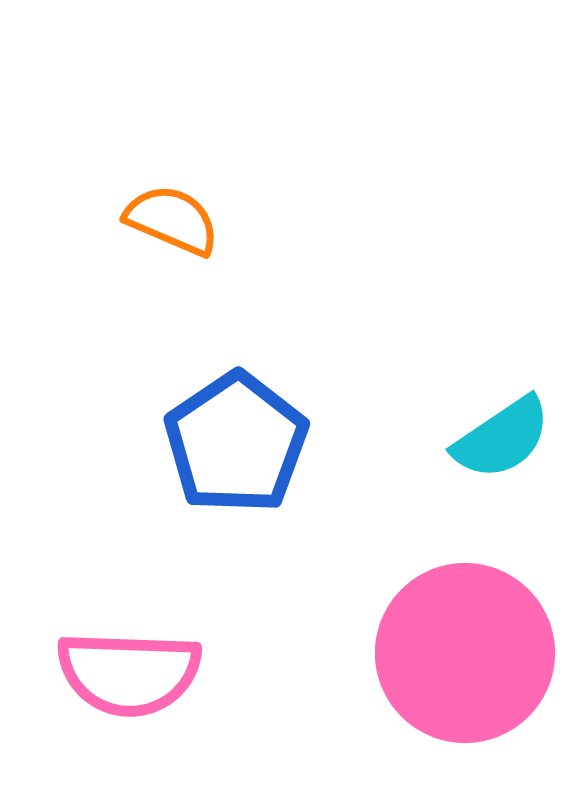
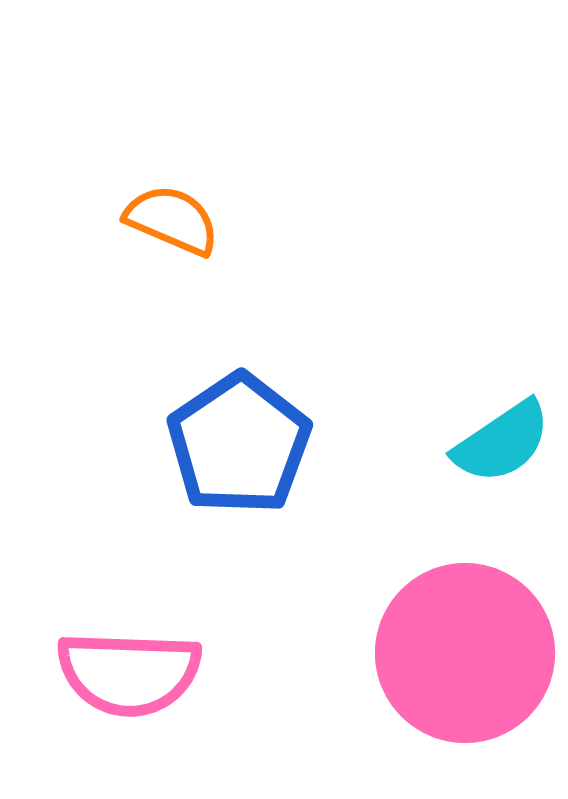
cyan semicircle: moved 4 px down
blue pentagon: moved 3 px right, 1 px down
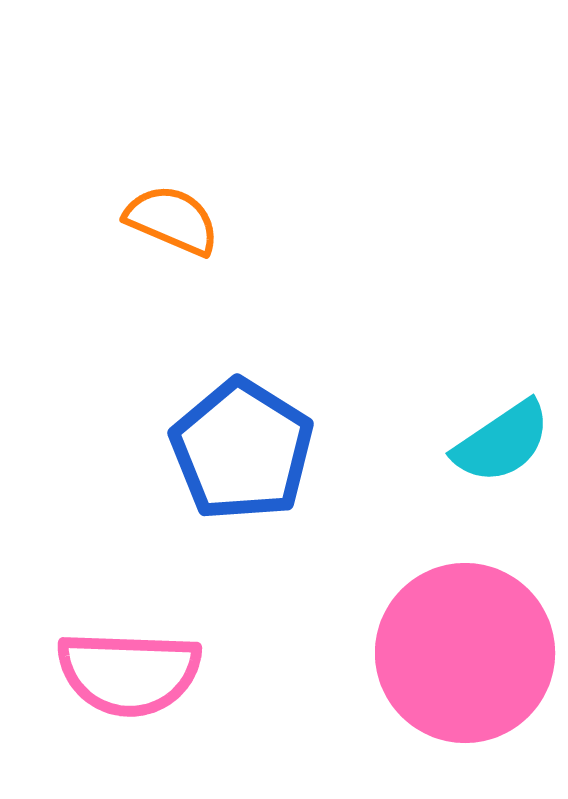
blue pentagon: moved 3 px right, 6 px down; rotated 6 degrees counterclockwise
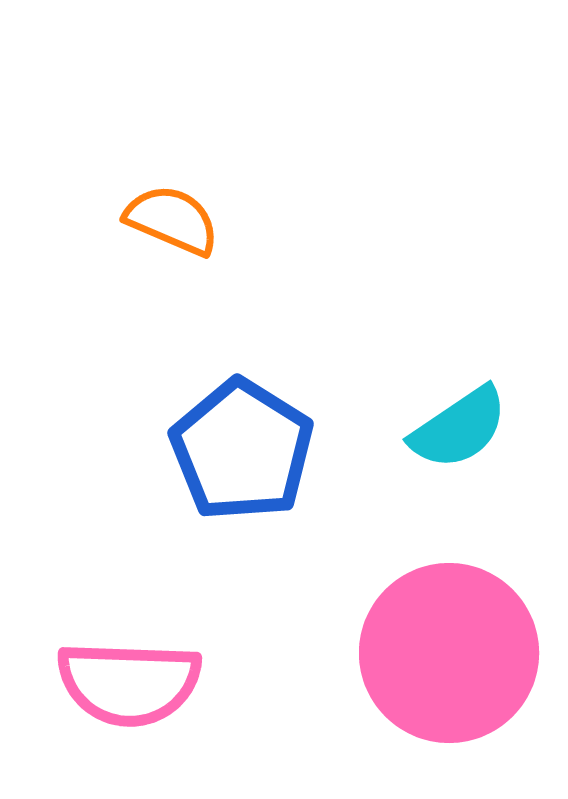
cyan semicircle: moved 43 px left, 14 px up
pink circle: moved 16 px left
pink semicircle: moved 10 px down
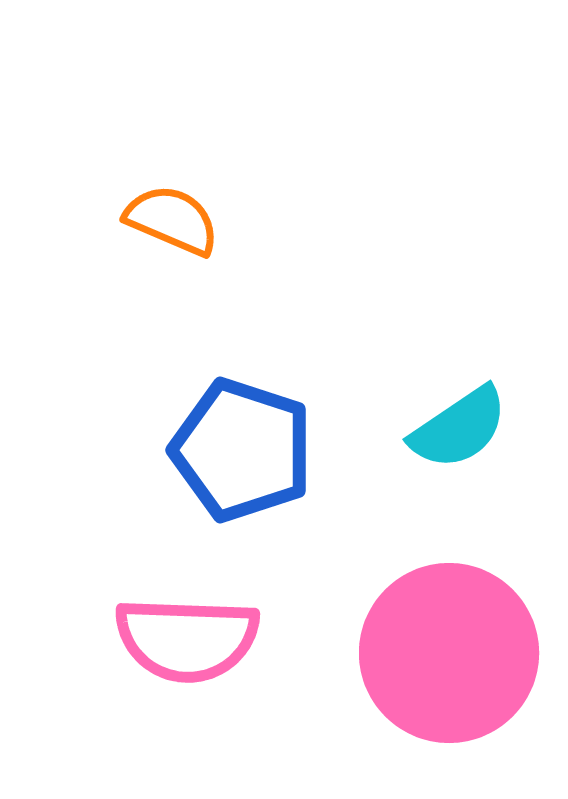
blue pentagon: rotated 14 degrees counterclockwise
pink semicircle: moved 58 px right, 44 px up
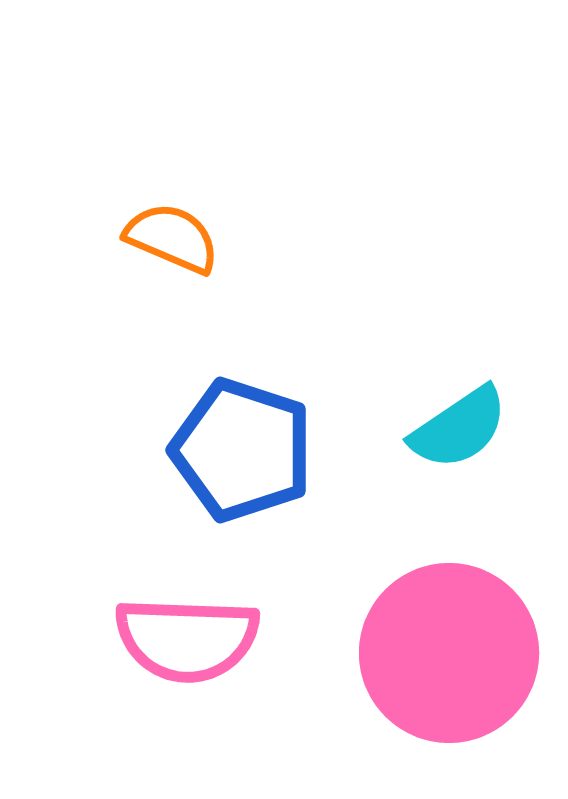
orange semicircle: moved 18 px down
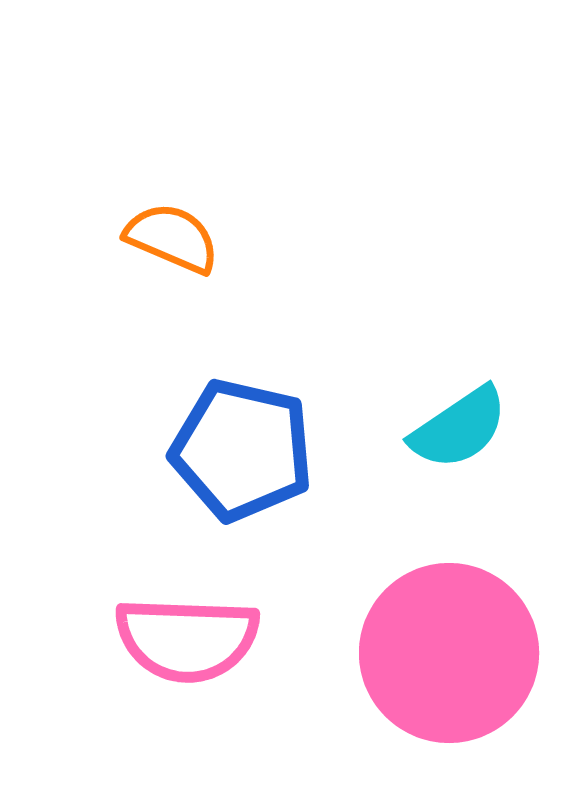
blue pentagon: rotated 5 degrees counterclockwise
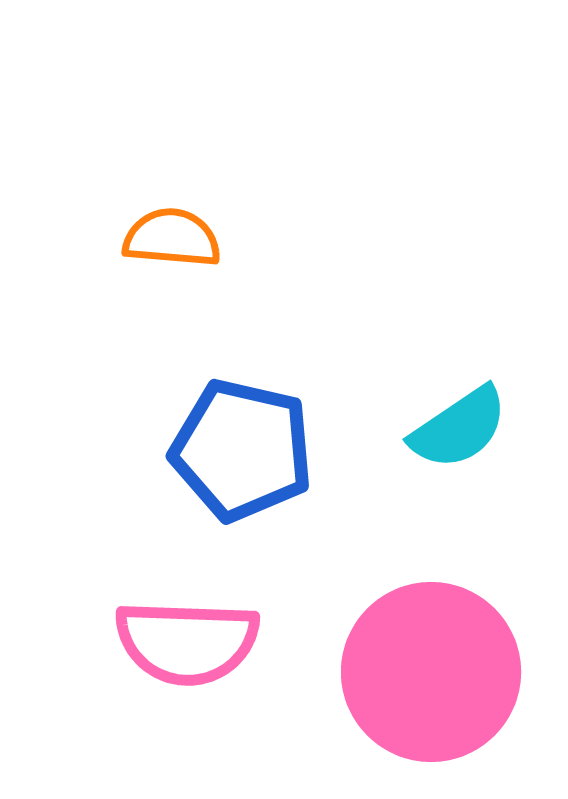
orange semicircle: rotated 18 degrees counterclockwise
pink semicircle: moved 3 px down
pink circle: moved 18 px left, 19 px down
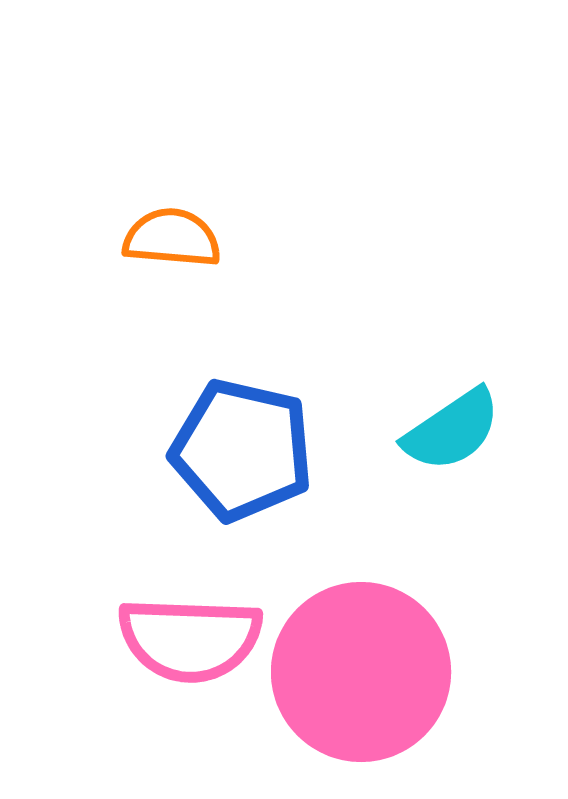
cyan semicircle: moved 7 px left, 2 px down
pink semicircle: moved 3 px right, 3 px up
pink circle: moved 70 px left
